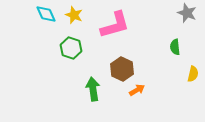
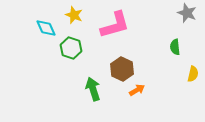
cyan diamond: moved 14 px down
green arrow: rotated 10 degrees counterclockwise
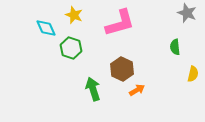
pink L-shape: moved 5 px right, 2 px up
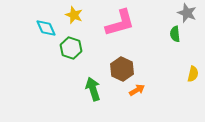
green semicircle: moved 13 px up
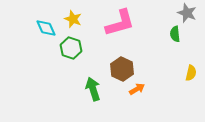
yellow star: moved 1 px left, 4 px down
yellow semicircle: moved 2 px left, 1 px up
orange arrow: moved 1 px up
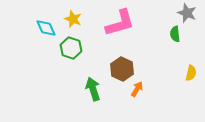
orange arrow: rotated 28 degrees counterclockwise
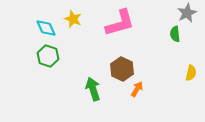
gray star: rotated 24 degrees clockwise
green hexagon: moved 23 px left, 8 px down
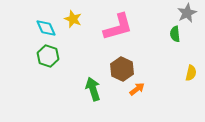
pink L-shape: moved 2 px left, 4 px down
orange arrow: rotated 21 degrees clockwise
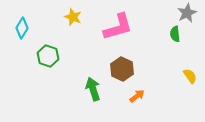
yellow star: moved 2 px up
cyan diamond: moved 24 px left; rotated 55 degrees clockwise
yellow semicircle: moved 1 px left, 3 px down; rotated 49 degrees counterclockwise
orange arrow: moved 7 px down
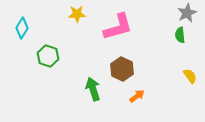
yellow star: moved 4 px right, 3 px up; rotated 24 degrees counterclockwise
green semicircle: moved 5 px right, 1 px down
